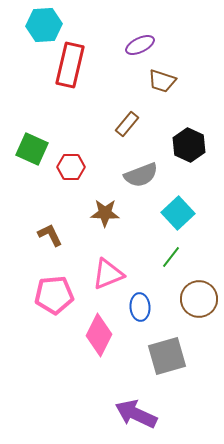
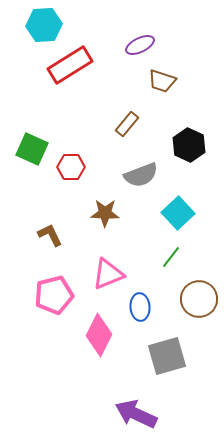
red rectangle: rotated 45 degrees clockwise
pink pentagon: rotated 9 degrees counterclockwise
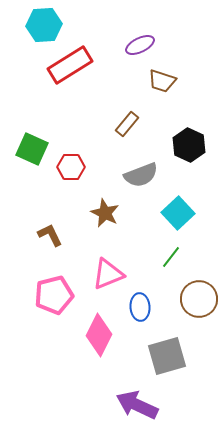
brown star: rotated 24 degrees clockwise
purple arrow: moved 1 px right, 9 px up
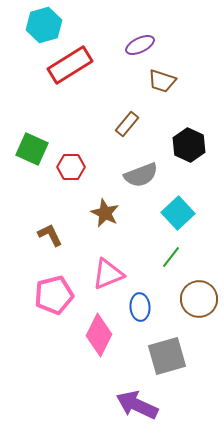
cyan hexagon: rotated 12 degrees counterclockwise
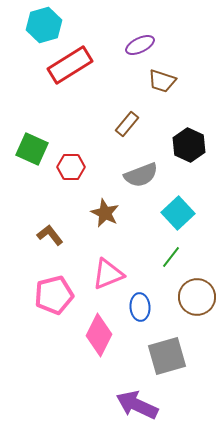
brown L-shape: rotated 12 degrees counterclockwise
brown circle: moved 2 px left, 2 px up
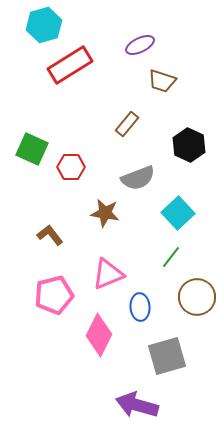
gray semicircle: moved 3 px left, 3 px down
brown star: rotated 16 degrees counterclockwise
purple arrow: rotated 9 degrees counterclockwise
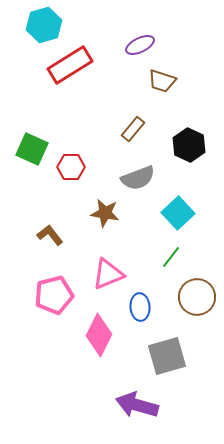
brown rectangle: moved 6 px right, 5 px down
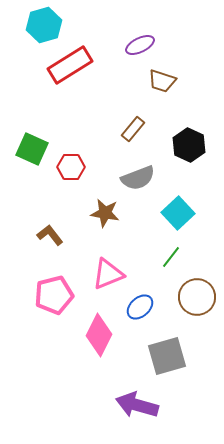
blue ellipse: rotated 52 degrees clockwise
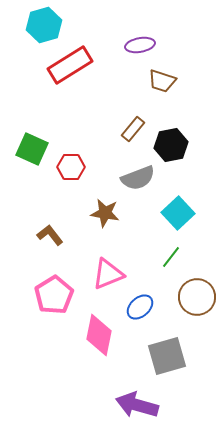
purple ellipse: rotated 16 degrees clockwise
black hexagon: moved 18 px left; rotated 24 degrees clockwise
pink pentagon: rotated 18 degrees counterclockwise
pink diamond: rotated 15 degrees counterclockwise
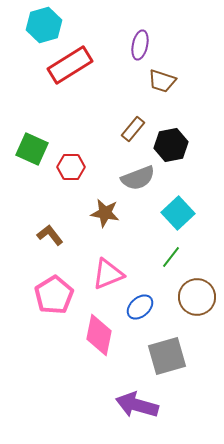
purple ellipse: rotated 68 degrees counterclockwise
